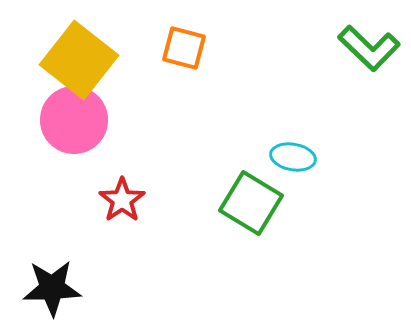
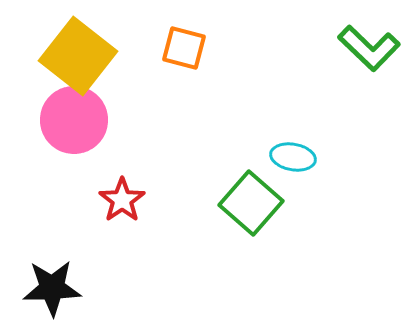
yellow square: moved 1 px left, 4 px up
green square: rotated 10 degrees clockwise
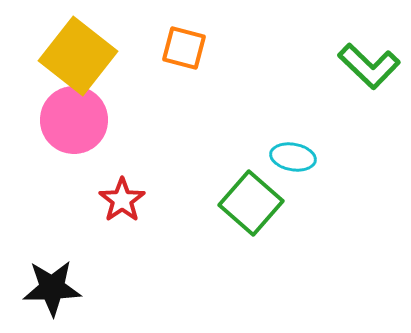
green L-shape: moved 18 px down
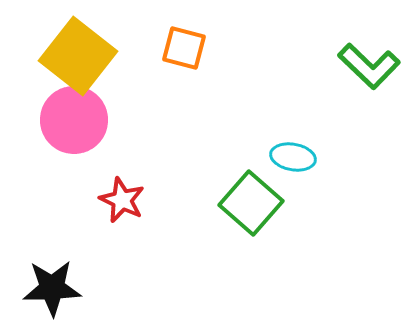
red star: rotated 12 degrees counterclockwise
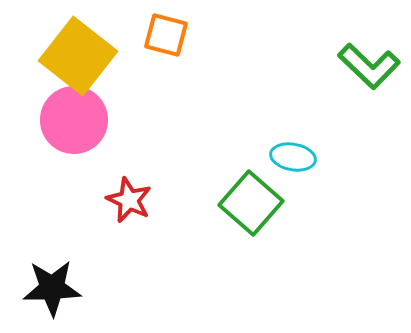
orange square: moved 18 px left, 13 px up
red star: moved 7 px right
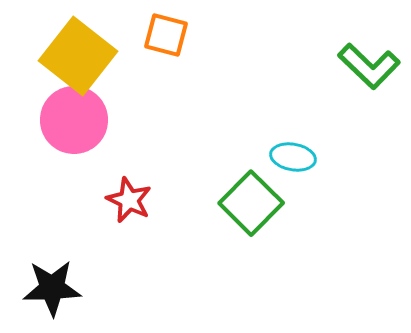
green square: rotated 4 degrees clockwise
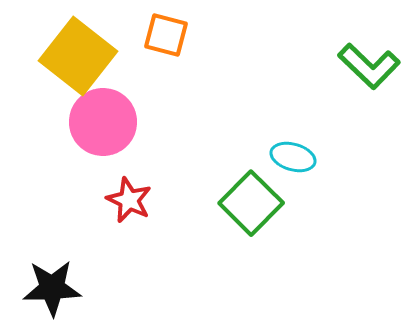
pink circle: moved 29 px right, 2 px down
cyan ellipse: rotated 6 degrees clockwise
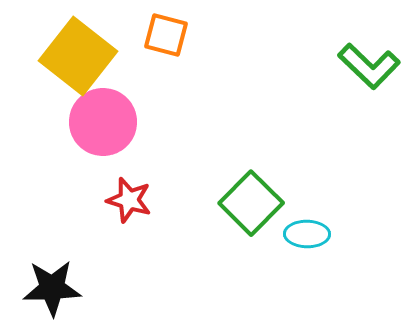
cyan ellipse: moved 14 px right, 77 px down; rotated 15 degrees counterclockwise
red star: rotated 9 degrees counterclockwise
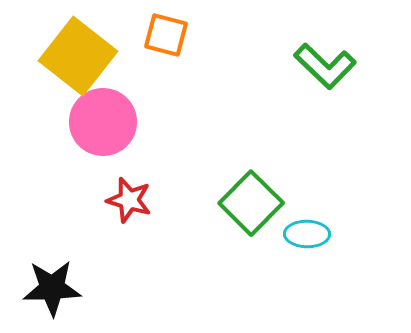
green L-shape: moved 44 px left
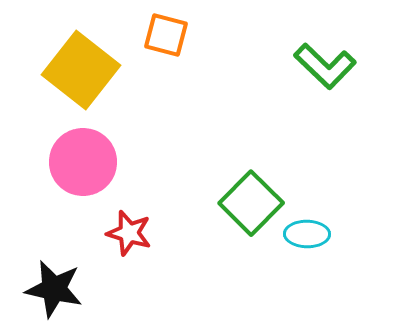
yellow square: moved 3 px right, 14 px down
pink circle: moved 20 px left, 40 px down
red star: moved 33 px down
black star: moved 2 px right, 1 px down; rotated 14 degrees clockwise
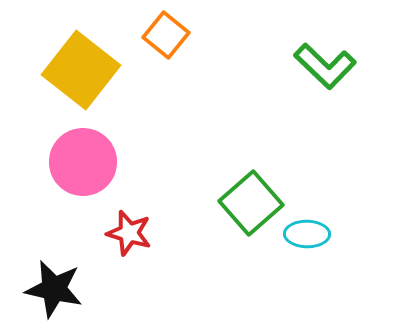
orange square: rotated 24 degrees clockwise
green square: rotated 4 degrees clockwise
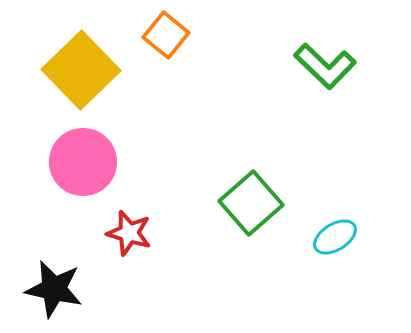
yellow square: rotated 8 degrees clockwise
cyan ellipse: moved 28 px right, 3 px down; rotated 33 degrees counterclockwise
